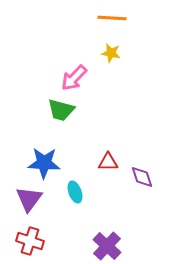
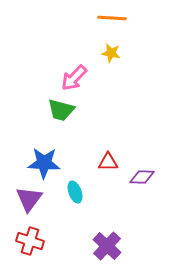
purple diamond: rotated 70 degrees counterclockwise
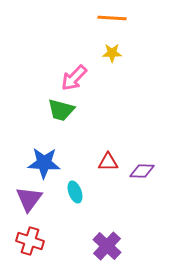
yellow star: moved 1 px right; rotated 12 degrees counterclockwise
purple diamond: moved 6 px up
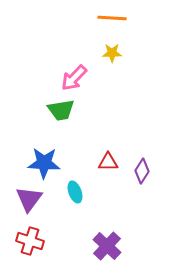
green trapezoid: rotated 24 degrees counterclockwise
purple diamond: rotated 60 degrees counterclockwise
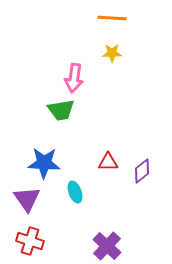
pink arrow: rotated 36 degrees counterclockwise
purple diamond: rotated 20 degrees clockwise
purple triangle: moved 2 px left; rotated 12 degrees counterclockwise
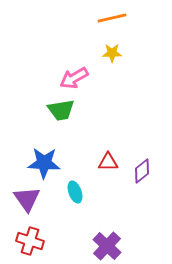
orange line: rotated 16 degrees counterclockwise
pink arrow: rotated 52 degrees clockwise
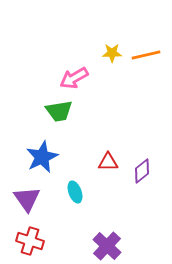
orange line: moved 34 px right, 37 px down
green trapezoid: moved 2 px left, 1 px down
blue star: moved 2 px left, 6 px up; rotated 28 degrees counterclockwise
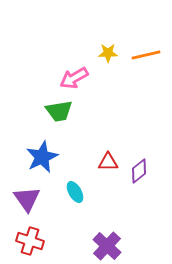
yellow star: moved 4 px left
purple diamond: moved 3 px left
cyan ellipse: rotated 10 degrees counterclockwise
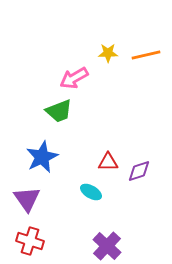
green trapezoid: rotated 12 degrees counterclockwise
purple diamond: rotated 20 degrees clockwise
cyan ellipse: moved 16 px right; rotated 30 degrees counterclockwise
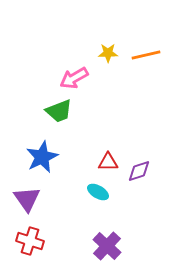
cyan ellipse: moved 7 px right
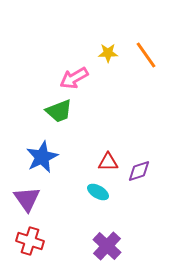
orange line: rotated 68 degrees clockwise
